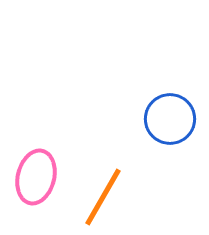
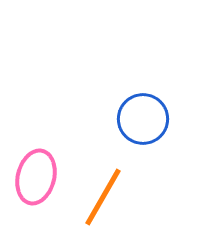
blue circle: moved 27 px left
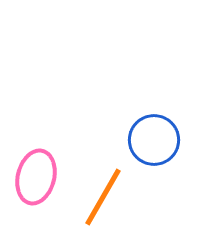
blue circle: moved 11 px right, 21 px down
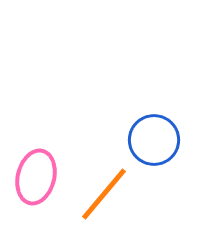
orange line: moved 1 px right, 3 px up; rotated 10 degrees clockwise
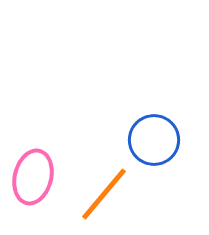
pink ellipse: moved 3 px left
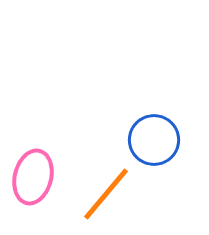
orange line: moved 2 px right
